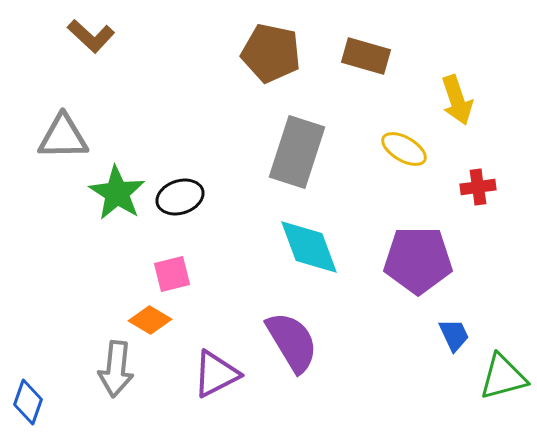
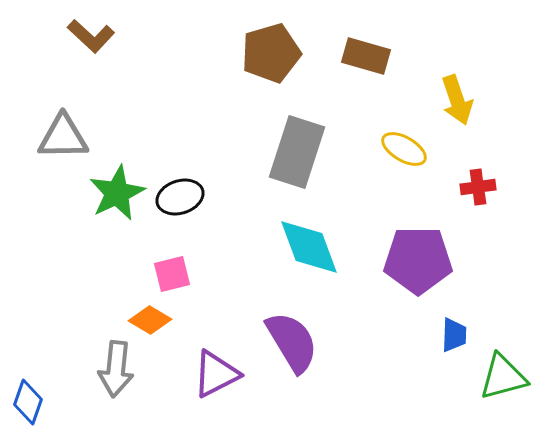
brown pentagon: rotated 28 degrees counterclockwise
green star: rotated 14 degrees clockwise
blue trapezoid: rotated 27 degrees clockwise
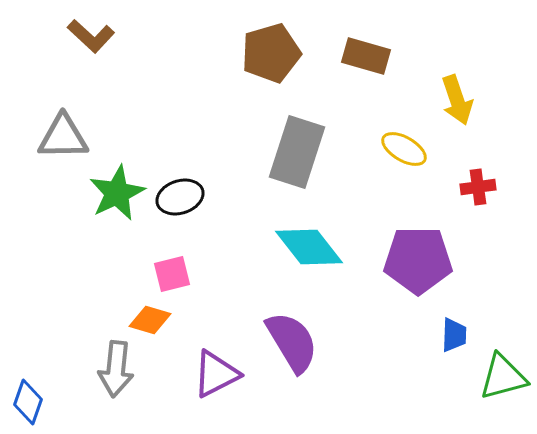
cyan diamond: rotated 18 degrees counterclockwise
orange diamond: rotated 15 degrees counterclockwise
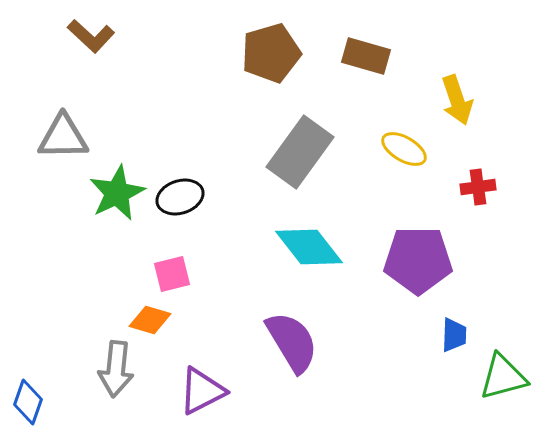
gray rectangle: moved 3 px right; rotated 18 degrees clockwise
purple triangle: moved 14 px left, 17 px down
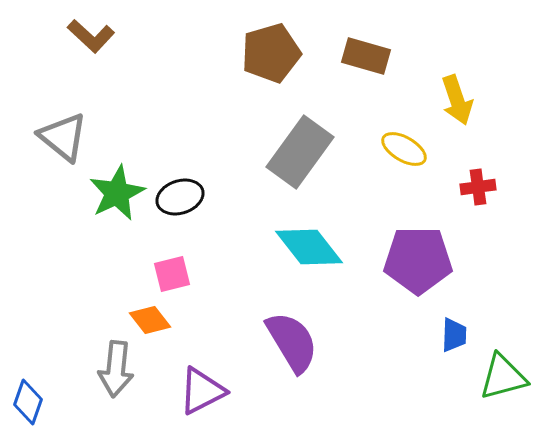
gray triangle: rotated 40 degrees clockwise
orange diamond: rotated 36 degrees clockwise
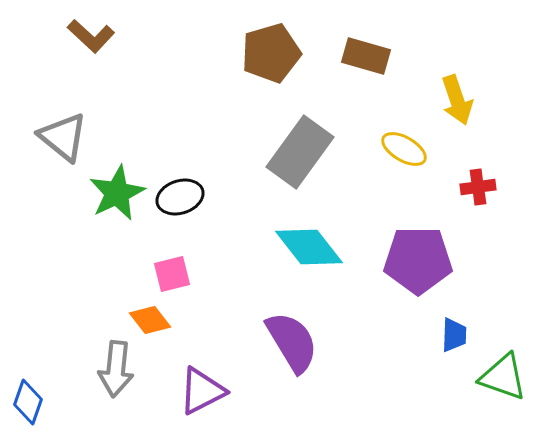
green triangle: rotated 34 degrees clockwise
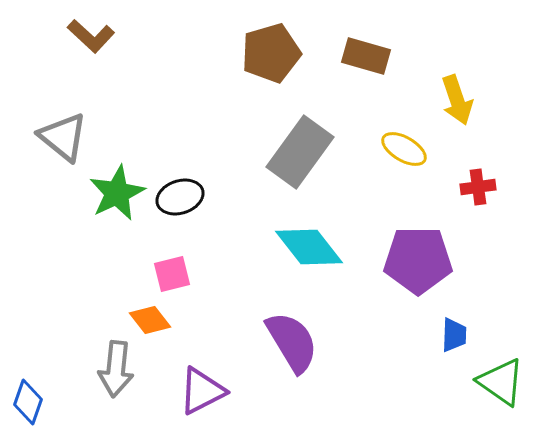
green triangle: moved 2 px left, 5 px down; rotated 16 degrees clockwise
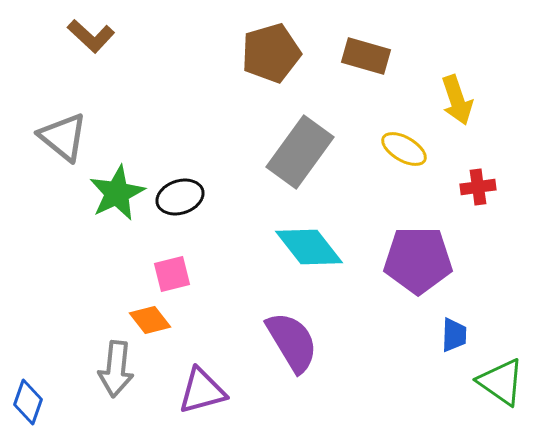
purple triangle: rotated 12 degrees clockwise
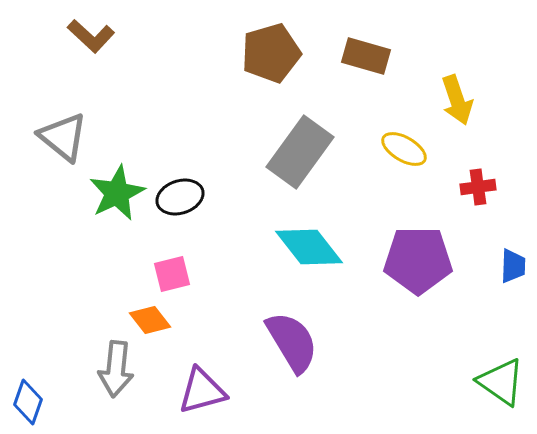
blue trapezoid: moved 59 px right, 69 px up
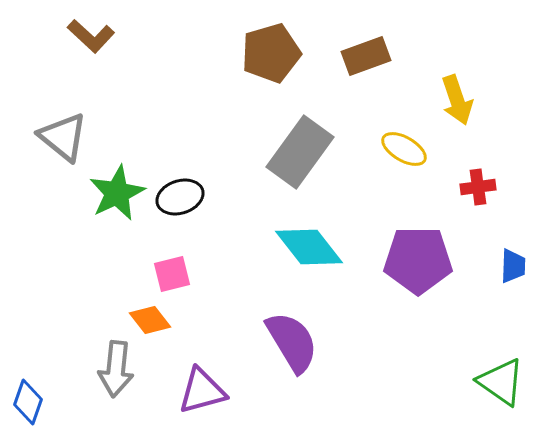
brown rectangle: rotated 36 degrees counterclockwise
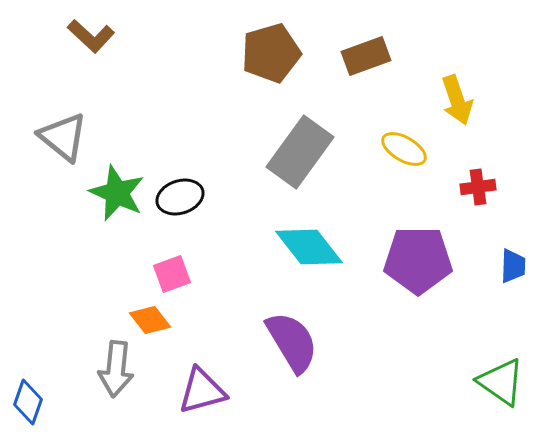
green star: rotated 22 degrees counterclockwise
pink square: rotated 6 degrees counterclockwise
